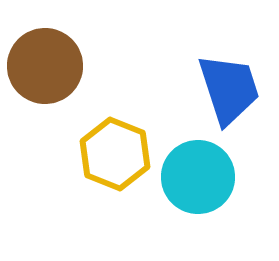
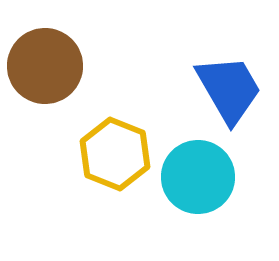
blue trapezoid: rotated 12 degrees counterclockwise
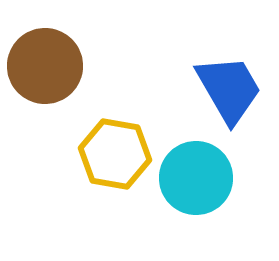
yellow hexagon: rotated 12 degrees counterclockwise
cyan circle: moved 2 px left, 1 px down
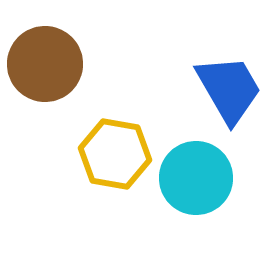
brown circle: moved 2 px up
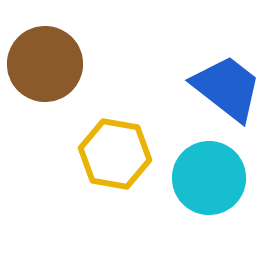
blue trapezoid: moved 2 px left, 1 px up; rotated 22 degrees counterclockwise
cyan circle: moved 13 px right
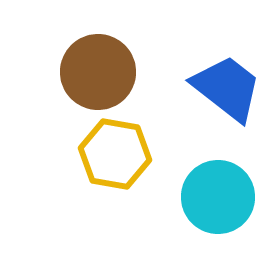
brown circle: moved 53 px right, 8 px down
cyan circle: moved 9 px right, 19 px down
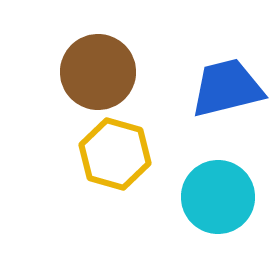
blue trapezoid: rotated 52 degrees counterclockwise
yellow hexagon: rotated 6 degrees clockwise
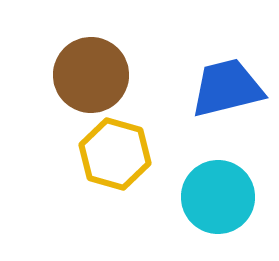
brown circle: moved 7 px left, 3 px down
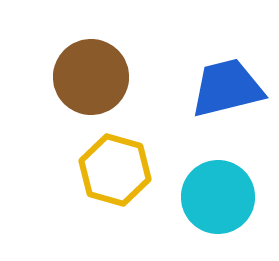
brown circle: moved 2 px down
yellow hexagon: moved 16 px down
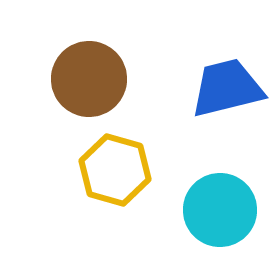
brown circle: moved 2 px left, 2 px down
cyan circle: moved 2 px right, 13 px down
